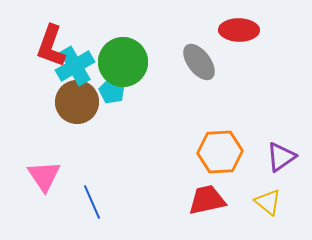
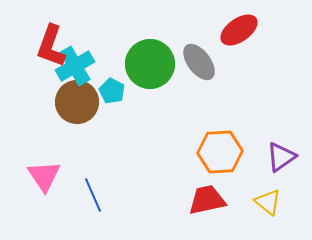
red ellipse: rotated 36 degrees counterclockwise
green circle: moved 27 px right, 2 px down
blue line: moved 1 px right, 7 px up
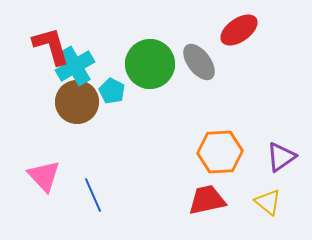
red L-shape: rotated 144 degrees clockwise
pink triangle: rotated 9 degrees counterclockwise
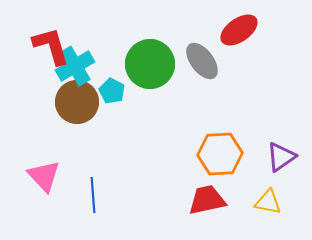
gray ellipse: moved 3 px right, 1 px up
orange hexagon: moved 2 px down
blue line: rotated 20 degrees clockwise
yellow triangle: rotated 28 degrees counterclockwise
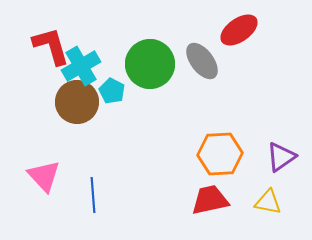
cyan cross: moved 6 px right
red trapezoid: moved 3 px right
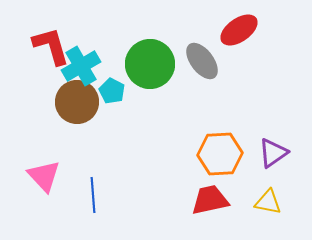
purple triangle: moved 8 px left, 4 px up
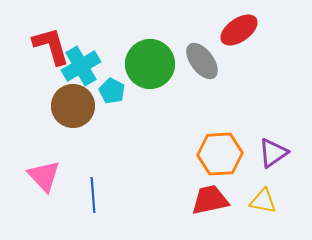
brown circle: moved 4 px left, 4 px down
yellow triangle: moved 5 px left, 1 px up
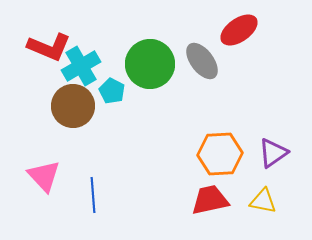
red L-shape: moved 2 px left, 1 px down; rotated 129 degrees clockwise
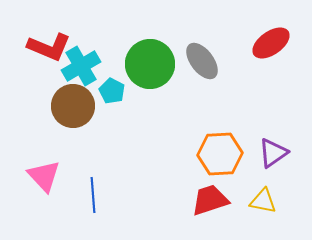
red ellipse: moved 32 px right, 13 px down
red trapezoid: rotated 6 degrees counterclockwise
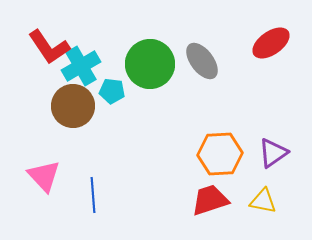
red L-shape: rotated 33 degrees clockwise
cyan pentagon: rotated 20 degrees counterclockwise
